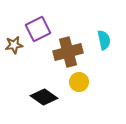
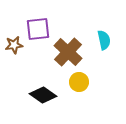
purple square: rotated 20 degrees clockwise
brown cross: rotated 32 degrees counterclockwise
black diamond: moved 1 px left, 2 px up
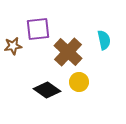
brown star: moved 1 px left, 1 px down
black diamond: moved 4 px right, 5 px up
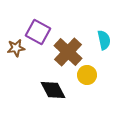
purple square: moved 3 px down; rotated 35 degrees clockwise
brown star: moved 3 px right, 2 px down
yellow circle: moved 8 px right, 7 px up
black diamond: moved 6 px right; rotated 28 degrees clockwise
